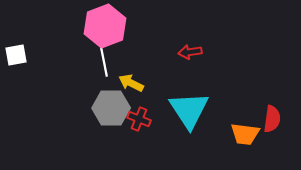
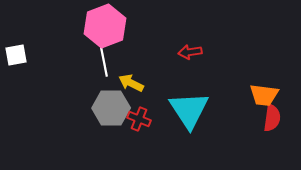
red semicircle: moved 1 px up
orange trapezoid: moved 19 px right, 39 px up
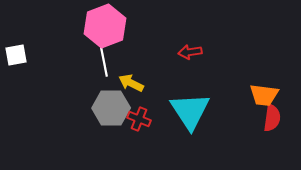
cyan triangle: moved 1 px right, 1 px down
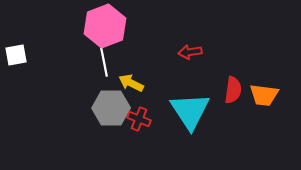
red semicircle: moved 39 px left, 28 px up
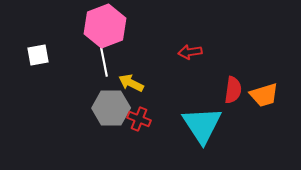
white square: moved 22 px right
orange trapezoid: rotated 24 degrees counterclockwise
cyan triangle: moved 12 px right, 14 px down
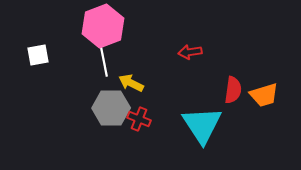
pink hexagon: moved 2 px left
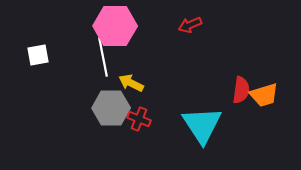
pink hexagon: moved 12 px right; rotated 21 degrees clockwise
red arrow: moved 27 px up; rotated 15 degrees counterclockwise
red semicircle: moved 8 px right
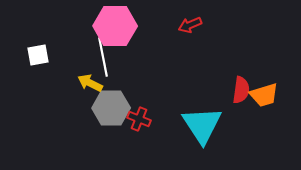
yellow arrow: moved 41 px left
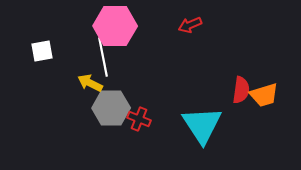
white square: moved 4 px right, 4 px up
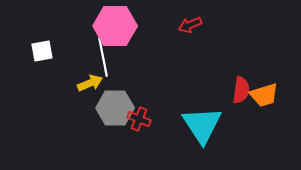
yellow arrow: rotated 130 degrees clockwise
gray hexagon: moved 4 px right
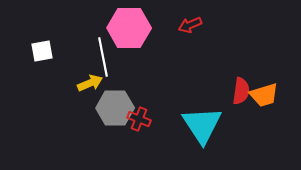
pink hexagon: moved 14 px right, 2 px down
red semicircle: moved 1 px down
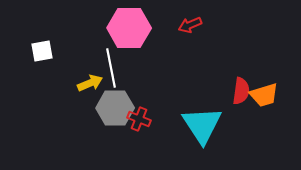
white line: moved 8 px right, 11 px down
